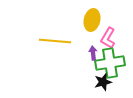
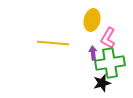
yellow line: moved 2 px left, 2 px down
black star: moved 1 px left, 1 px down
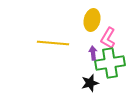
black star: moved 12 px left
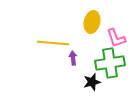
yellow ellipse: moved 2 px down
pink L-shape: moved 8 px right; rotated 50 degrees counterclockwise
purple arrow: moved 20 px left, 5 px down
black star: moved 2 px right, 1 px up
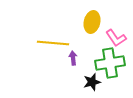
pink L-shape: rotated 15 degrees counterclockwise
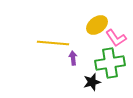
yellow ellipse: moved 5 px right, 3 px down; rotated 40 degrees clockwise
